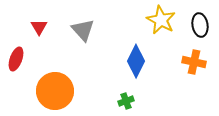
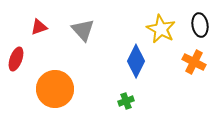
yellow star: moved 9 px down
red triangle: rotated 42 degrees clockwise
orange cross: rotated 15 degrees clockwise
orange circle: moved 2 px up
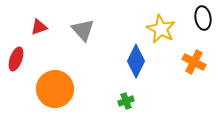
black ellipse: moved 3 px right, 7 px up
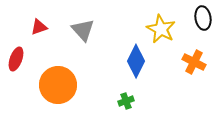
orange circle: moved 3 px right, 4 px up
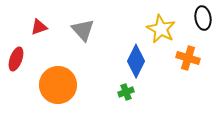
orange cross: moved 6 px left, 4 px up; rotated 10 degrees counterclockwise
green cross: moved 9 px up
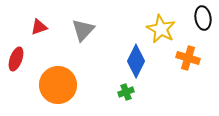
gray triangle: rotated 25 degrees clockwise
